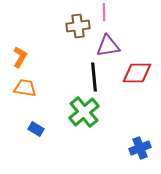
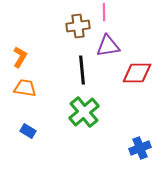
black line: moved 12 px left, 7 px up
blue rectangle: moved 8 px left, 2 px down
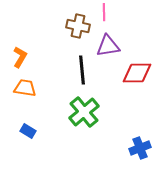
brown cross: rotated 20 degrees clockwise
